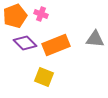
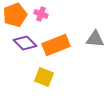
orange pentagon: moved 1 px up
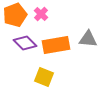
pink cross: rotated 24 degrees clockwise
gray triangle: moved 7 px left
orange rectangle: rotated 12 degrees clockwise
